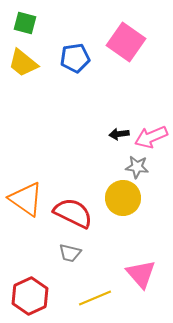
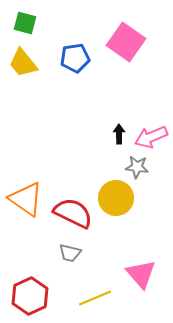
yellow trapezoid: rotated 12 degrees clockwise
black arrow: rotated 96 degrees clockwise
yellow circle: moved 7 px left
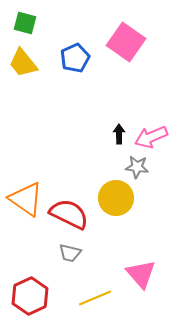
blue pentagon: rotated 16 degrees counterclockwise
red semicircle: moved 4 px left, 1 px down
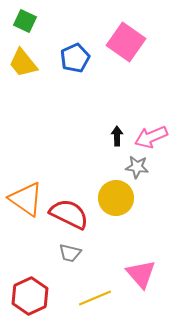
green square: moved 2 px up; rotated 10 degrees clockwise
black arrow: moved 2 px left, 2 px down
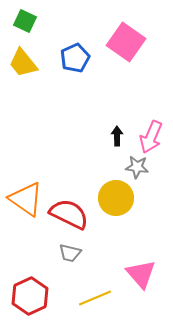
pink arrow: rotated 44 degrees counterclockwise
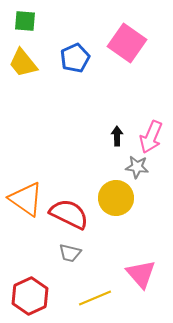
green square: rotated 20 degrees counterclockwise
pink square: moved 1 px right, 1 px down
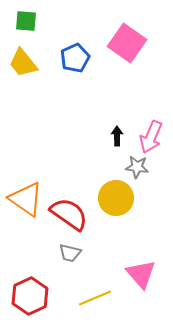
green square: moved 1 px right
red semicircle: rotated 9 degrees clockwise
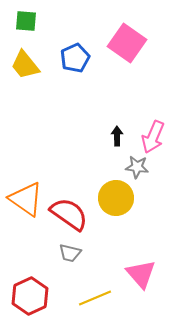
yellow trapezoid: moved 2 px right, 2 px down
pink arrow: moved 2 px right
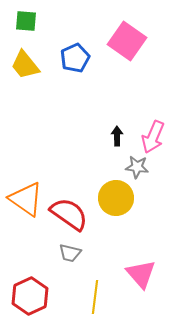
pink square: moved 2 px up
yellow line: moved 1 px up; rotated 60 degrees counterclockwise
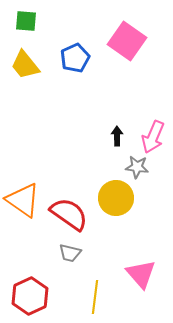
orange triangle: moved 3 px left, 1 px down
